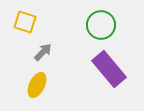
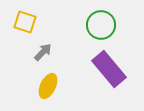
yellow ellipse: moved 11 px right, 1 px down
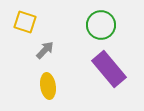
gray arrow: moved 2 px right, 2 px up
yellow ellipse: rotated 35 degrees counterclockwise
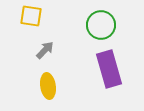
yellow square: moved 6 px right, 6 px up; rotated 10 degrees counterclockwise
purple rectangle: rotated 24 degrees clockwise
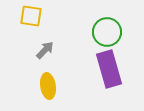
green circle: moved 6 px right, 7 px down
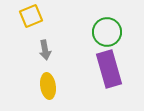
yellow square: rotated 30 degrees counterclockwise
gray arrow: rotated 126 degrees clockwise
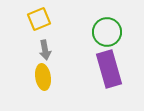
yellow square: moved 8 px right, 3 px down
yellow ellipse: moved 5 px left, 9 px up
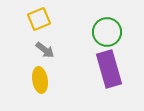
gray arrow: rotated 42 degrees counterclockwise
yellow ellipse: moved 3 px left, 3 px down
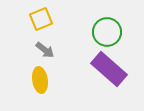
yellow square: moved 2 px right
purple rectangle: rotated 33 degrees counterclockwise
